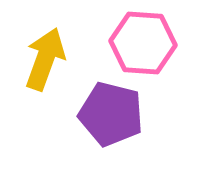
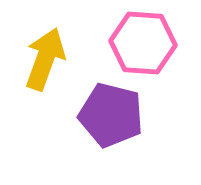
purple pentagon: moved 1 px down
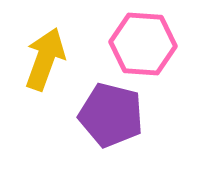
pink hexagon: moved 1 px down
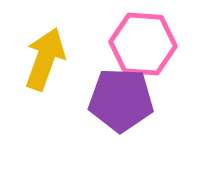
purple pentagon: moved 10 px right, 15 px up; rotated 12 degrees counterclockwise
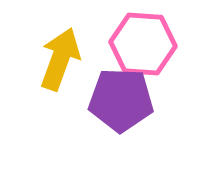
yellow arrow: moved 15 px right
